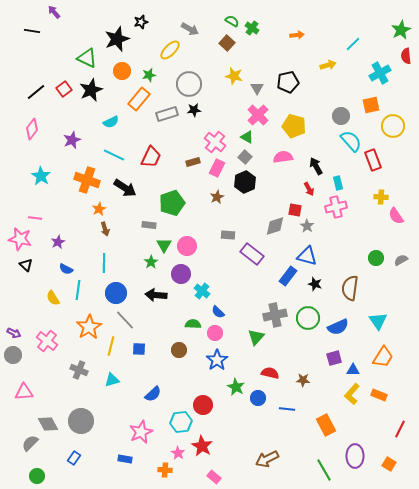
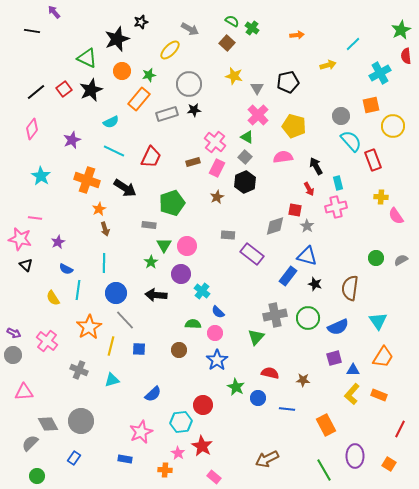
cyan line at (114, 155): moved 4 px up
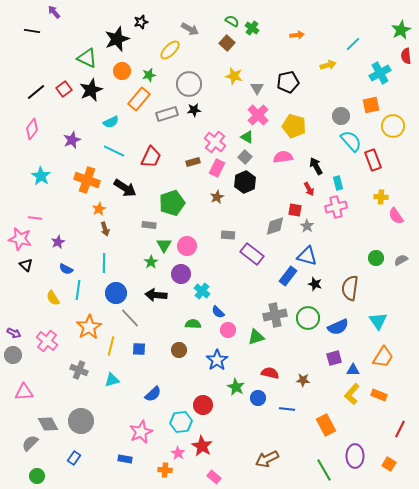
gray line at (125, 320): moved 5 px right, 2 px up
pink circle at (215, 333): moved 13 px right, 3 px up
green triangle at (256, 337): rotated 30 degrees clockwise
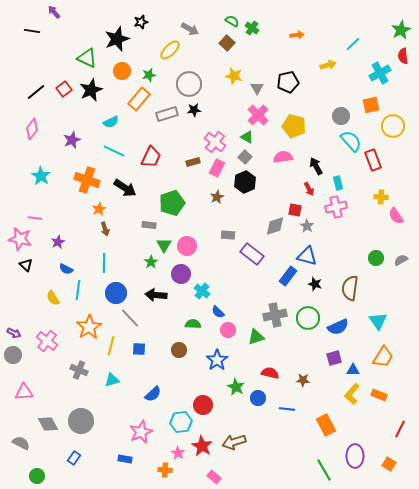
red semicircle at (406, 56): moved 3 px left
gray semicircle at (30, 443): moved 9 px left; rotated 72 degrees clockwise
brown arrow at (267, 459): moved 33 px left, 17 px up; rotated 10 degrees clockwise
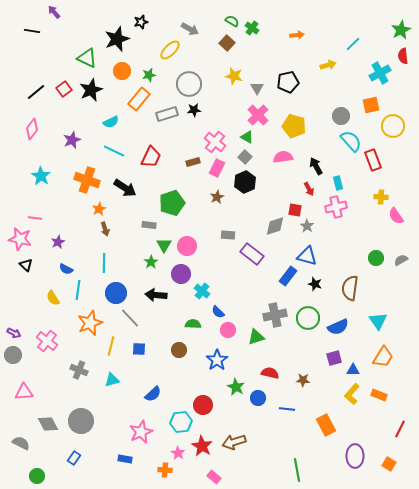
orange star at (89, 327): moved 1 px right, 4 px up; rotated 10 degrees clockwise
green line at (324, 470): moved 27 px left; rotated 20 degrees clockwise
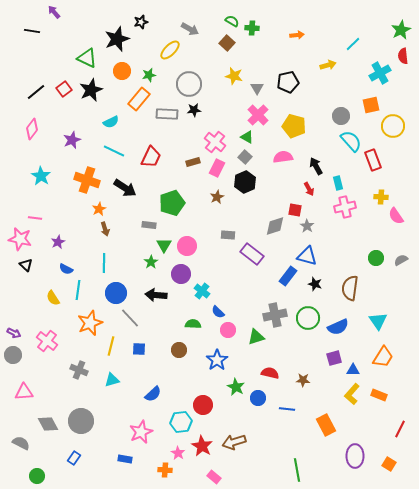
green cross at (252, 28): rotated 32 degrees counterclockwise
gray rectangle at (167, 114): rotated 20 degrees clockwise
pink cross at (336, 207): moved 9 px right
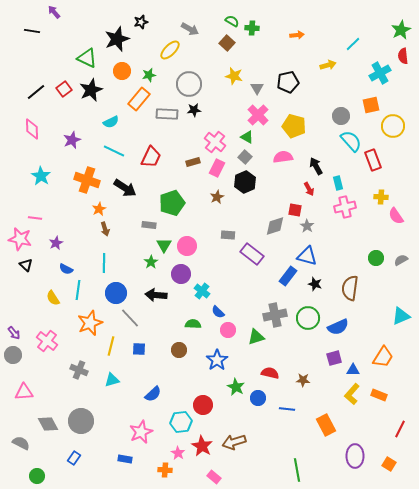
pink diamond at (32, 129): rotated 40 degrees counterclockwise
purple star at (58, 242): moved 2 px left, 1 px down
cyan triangle at (378, 321): moved 23 px right, 5 px up; rotated 42 degrees clockwise
purple arrow at (14, 333): rotated 24 degrees clockwise
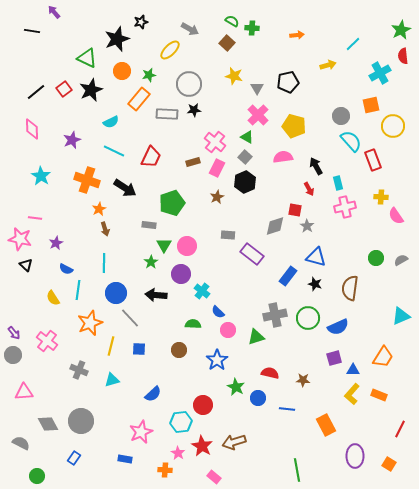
blue triangle at (307, 256): moved 9 px right, 1 px down
